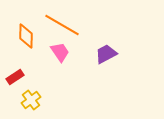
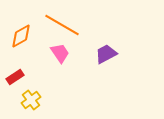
orange diamond: moved 5 px left; rotated 60 degrees clockwise
pink trapezoid: moved 1 px down
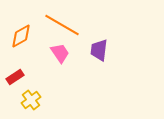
purple trapezoid: moved 7 px left, 4 px up; rotated 55 degrees counterclockwise
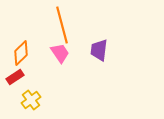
orange line: rotated 45 degrees clockwise
orange diamond: moved 17 px down; rotated 15 degrees counterclockwise
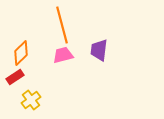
pink trapezoid: moved 3 px right, 2 px down; rotated 70 degrees counterclockwise
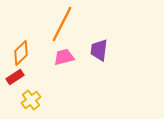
orange line: moved 1 px up; rotated 42 degrees clockwise
pink trapezoid: moved 1 px right, 2 px down
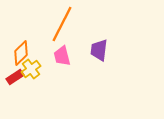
pink trapezoid: moved 2 px left, 1 px up; rotated 90 degrees counterclockwise
yellow cross: moved 31 px up
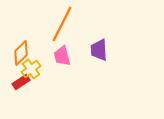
purple trapezoid: rotated 10 degrees counterclockwise
red rectangle: moved 6 px right, 5 px down
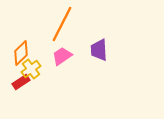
pink trapezoid: rotated 70 degrees clockwise
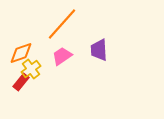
orange line: rotated 15 degrees clockwise
orange diamond: rotated 25 degrees clockwise
red rectangle: rotated 18 degrees counterclockwise
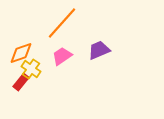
orange line: moved 1 px up
purple trapezoid: rotated 70 degrees clockwise
yellow cross: rotated 18 degrees counterclockwise
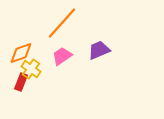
red rectangle: rotated 18 degrees counterclockwise
